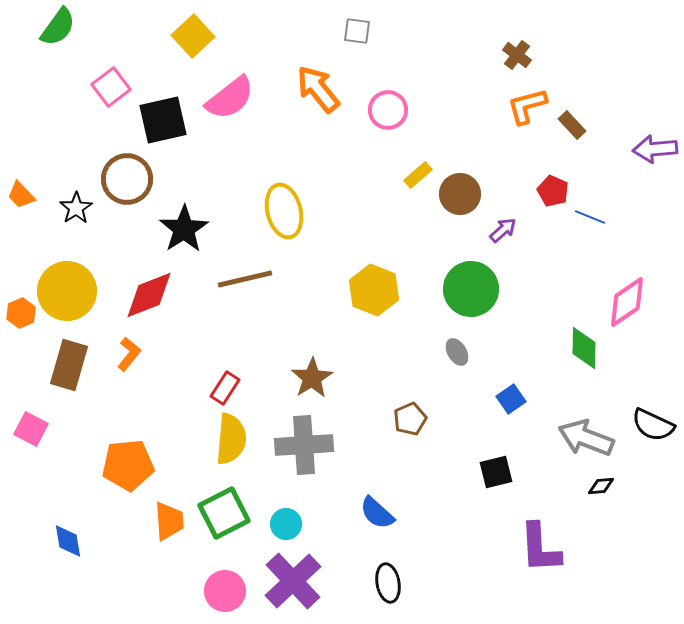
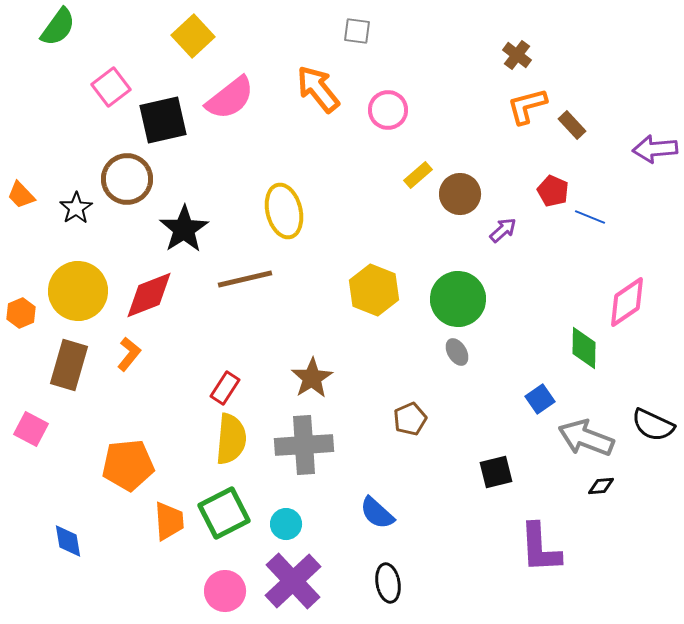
green circle at (471, 289): moved 13 px left, 10 px down
yellow circle at (67, 291): moved 11 px right
blue square at (511, 399): moved 29 px right
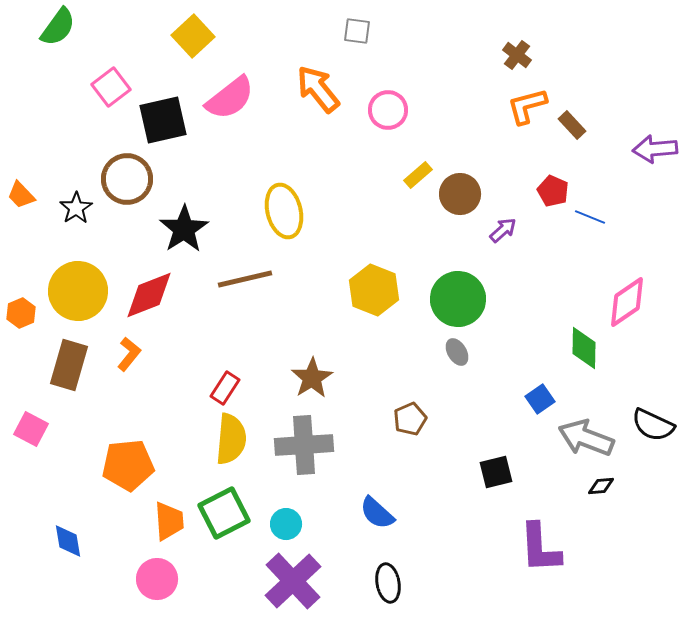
pink circle at (225, 591): moved 68 px left, 12 px up
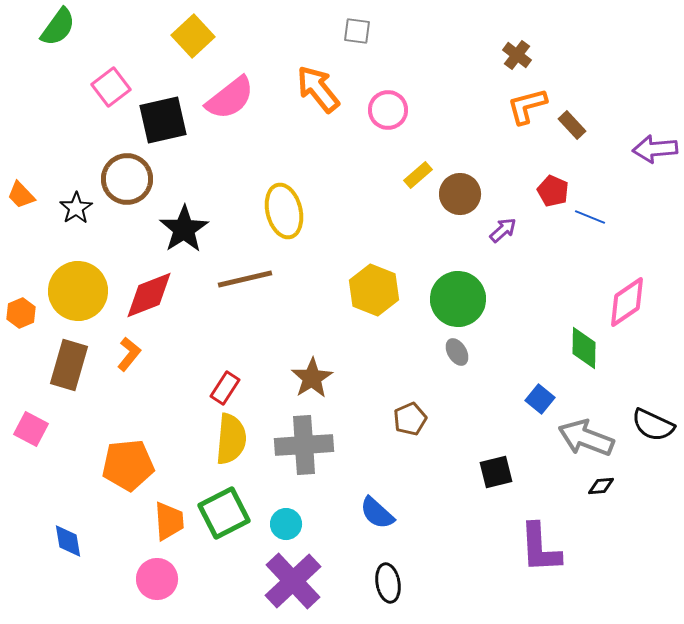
blue square at (540, 399): rotated 16 degrees counterclockwise
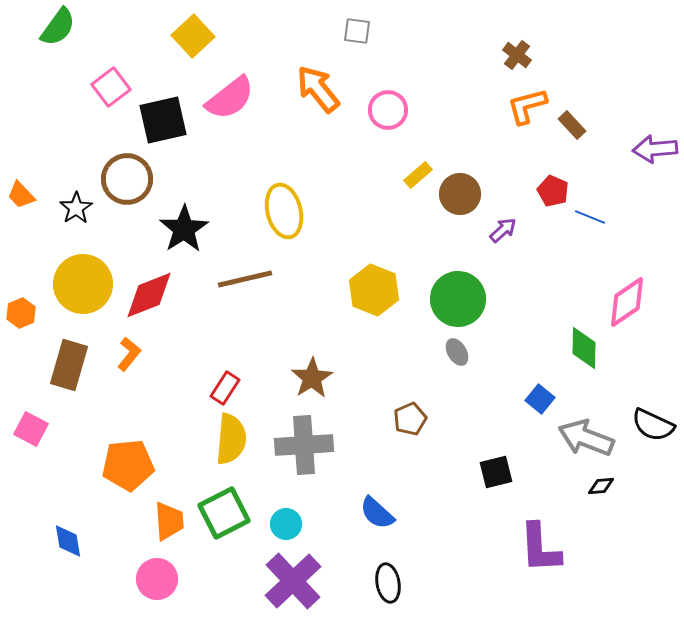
yellow circle at (78, 291): moved 5 px right, 7 px up
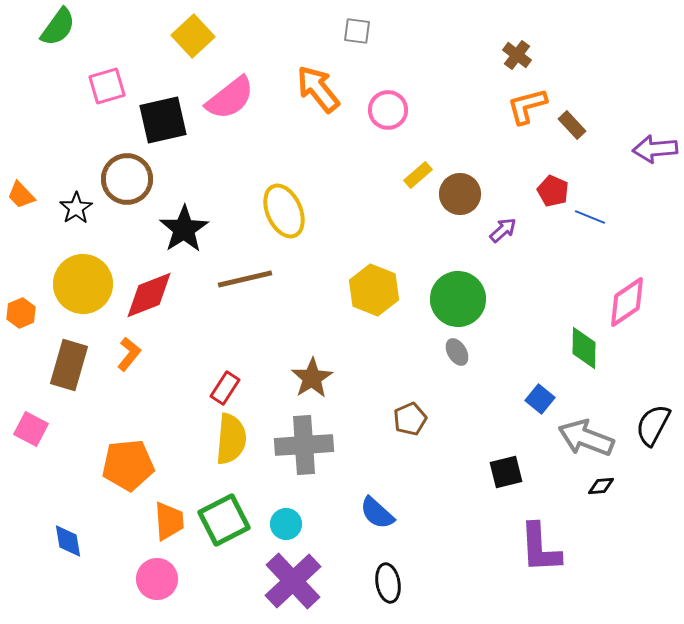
pink square at (111, 87): moved 4 px left, 1 px up; rotated 21 degrees clockwise
yellow ellipse at (284, 211): rotated 10 degrees counterclockwise
black semicircle at (653, 425): rotated 93 degrees clockwise
black square at (496, 472): moved 10 px right
green square at (224, 513): moved 7 px down
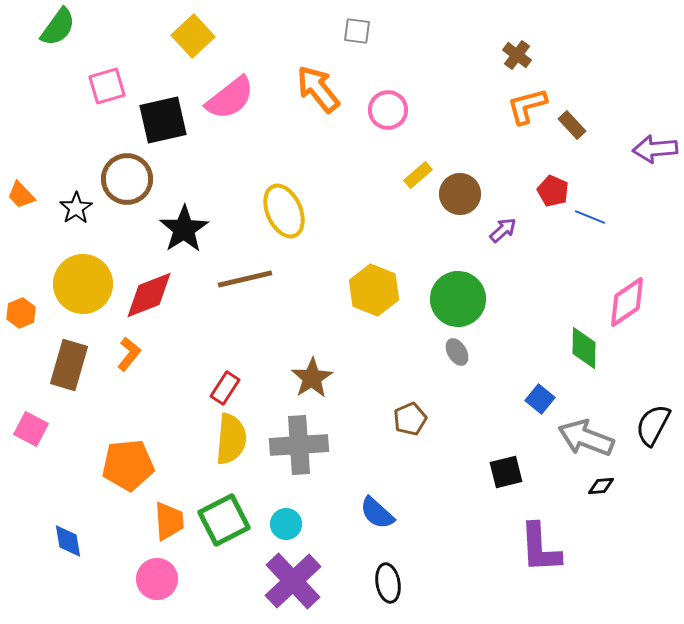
gray cross at (304, 445): moved 5 px left
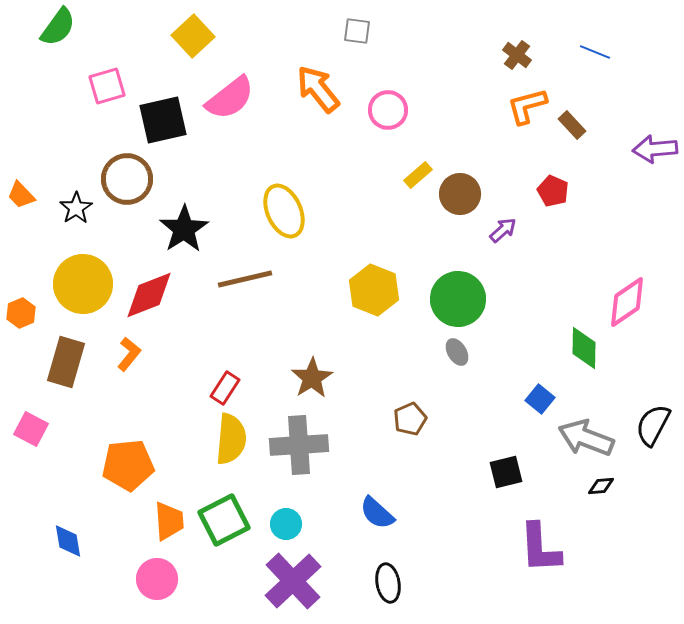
blue line at (590, 217): moved 5 px right, 165 px up
brown rectangle at (69, 365): moved 3 px left, 3 px up
